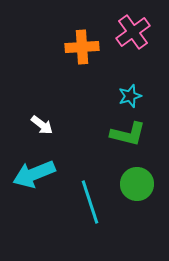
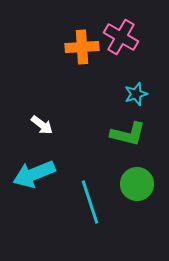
pink cross: moved 12 px left, 5 px down; rotated 24 degrees counterclockwise
cyan star: moved 6 px right, 2 px up
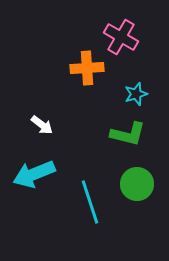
orange cross: moved 5 px right, 21 px down
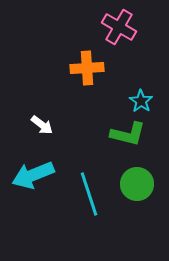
pink cross: moved 2 px left, 10 px up
cyan star: moved 5 px right, 7 px down; rotated 20 degrees counterclockwise
cyan arrow: moved 1 px left, 1 px down
cyan line: moved 1 px left, 8 px up
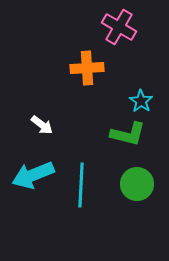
cyan line: moved 8 px left, 9 px up; rotated 21 degrees clockwise
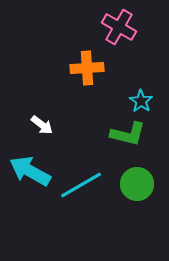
cyan arrow: moved 3 px left, 4 px up; rotated 51 degrees clockwise
cyan line: rotated 57 degrees clockwise
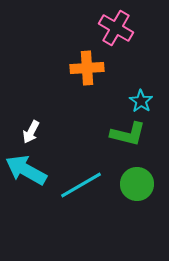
pink cross: moved 3 px left, 1 px down
white arrow: moved 11 px left, 7 px down; rotated 80 degrees clockwise
cyan arrow: moved 4 px left, 1 px up
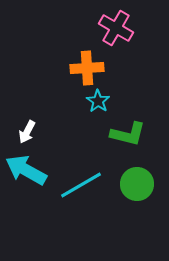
cyan star: moved 43 px left
white arrow: moved 4 px left
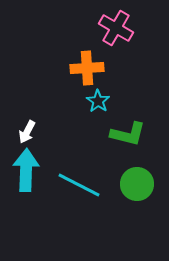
cyan arrow: rotated 63 degrees clockwise
cyan line: moved 2 px left; rotated 57 degrees clockwise
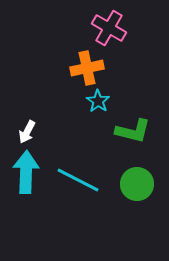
pink cross: moved 7 px left
orange cross: rotated 8 degrees counterclockwise
green L-shape: moved 5 px right, 3 px up
cyan arrow: moved 2 px down
cyan line: moved 1 px left, 5 px up
